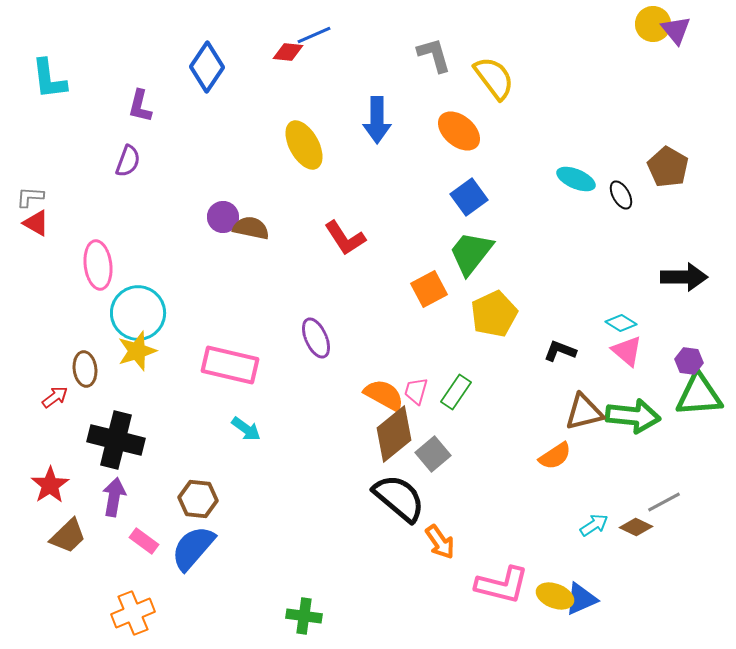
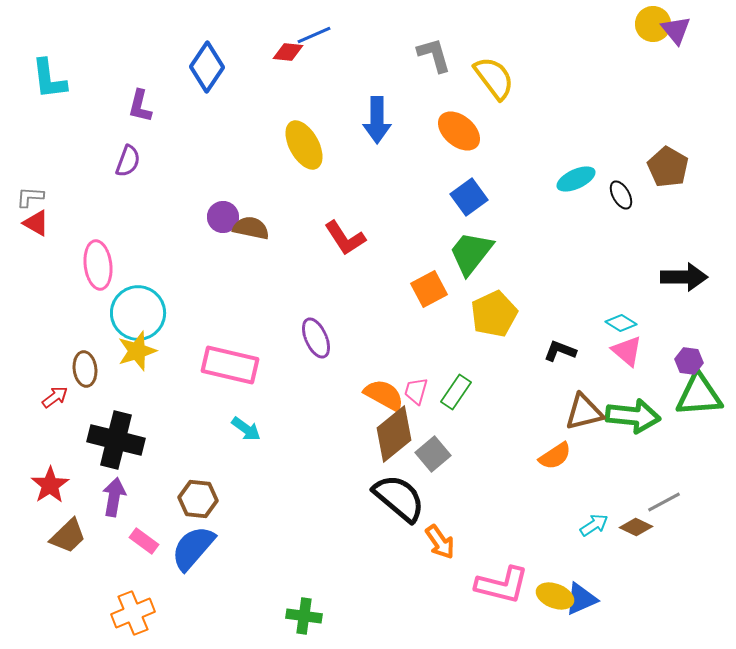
cyan ellipse at (576, 179): rotated 48 degrees counterclockwise
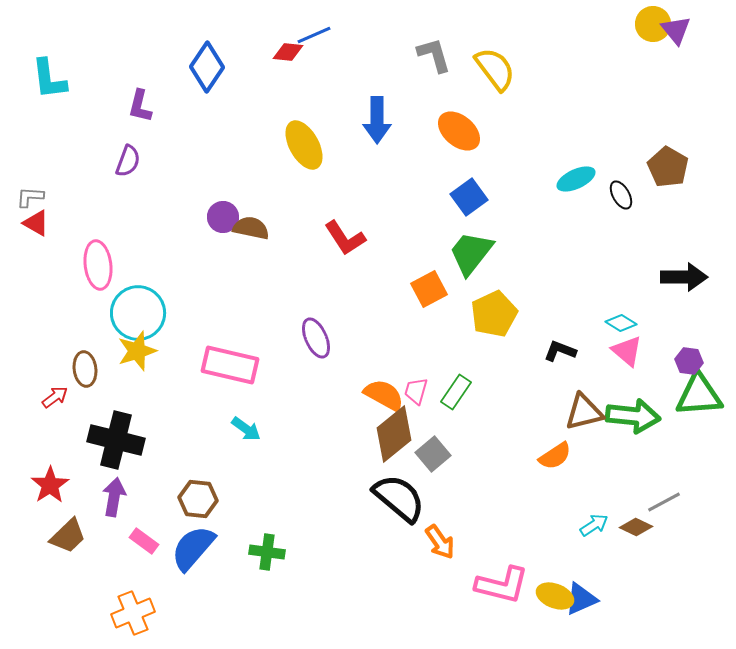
yellow semicircle at (494, 78): moved 1 px right, 9 px up
green cross at (304, 616): moved 37 px left, 64 px up
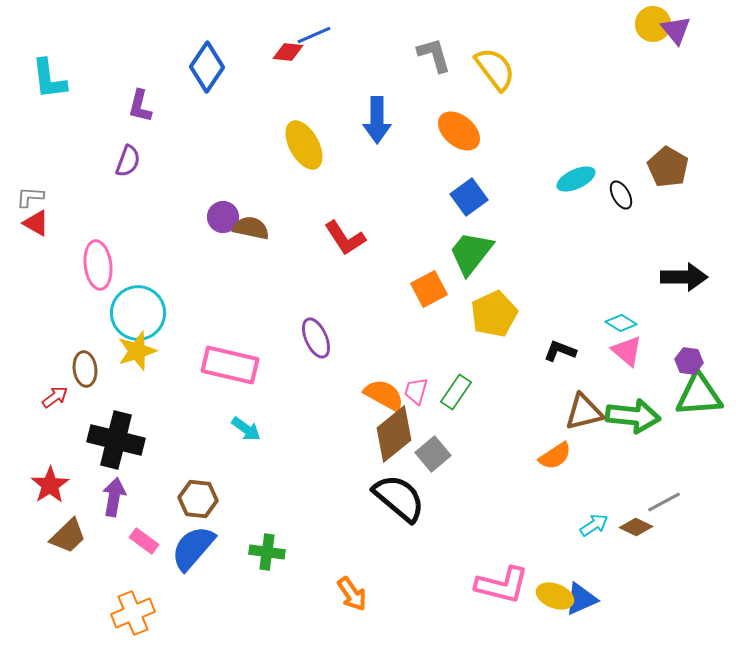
orange arrow at (440, 542): moved 88 px left, 52 px down
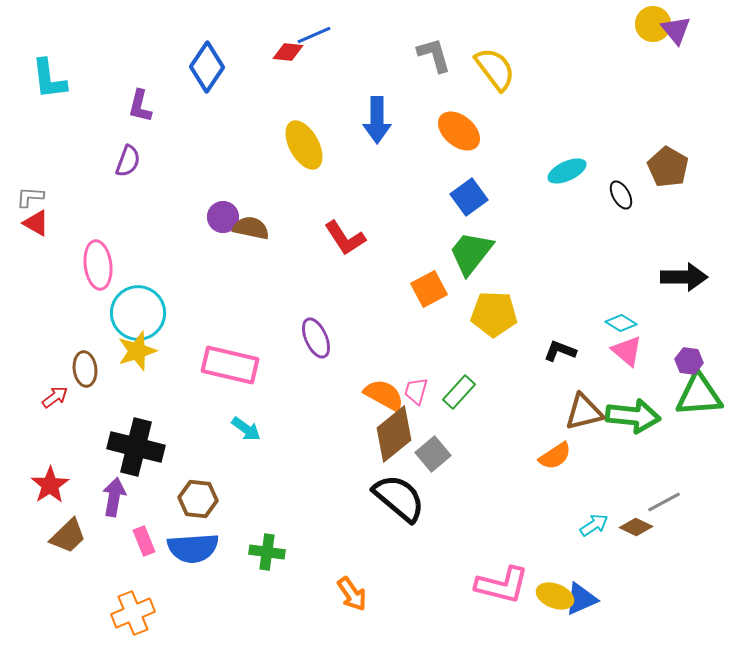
cyan ellipse at (576, 179): moved 9 px left, 8 px up
yellow pentagon at (494, 314): rotated 27 degrees clockwise
green rectangle at (456, 392): moved 3 px right; rotated 8 degrees clockwise
black cross at (116, 440): moved 20 px right, 7 px down
pink rectangle at (144, 541): rotated 32 degrees clockwise
blue semicircle at (193, 548): rotated 135 degrees counterclockwise
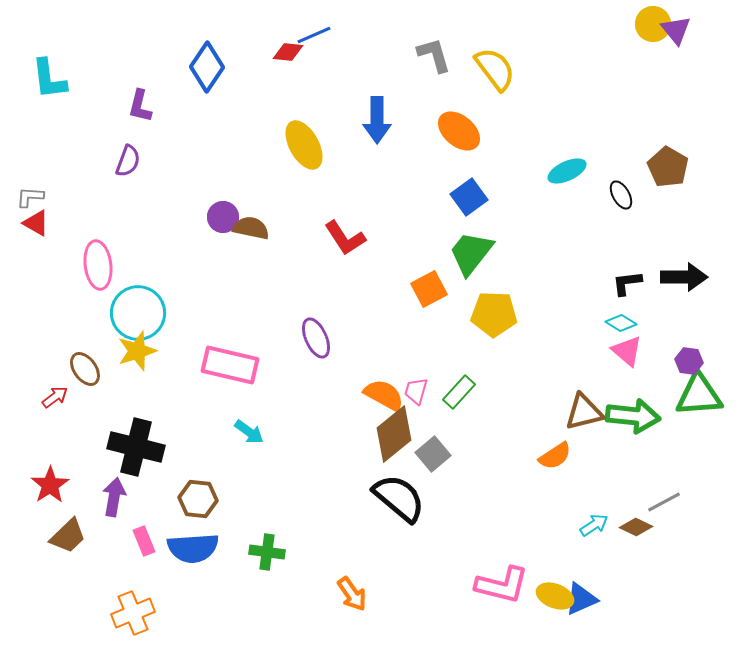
black L-shape at (560, 351): moved 67 px right, 68 px up; rotated 28 degrees counterclockwise
brown ellipse at (85, 369): rotated 28 degrees counterclockwise
cyan arrow at (246, 429): moved 3 px right, 3 px down
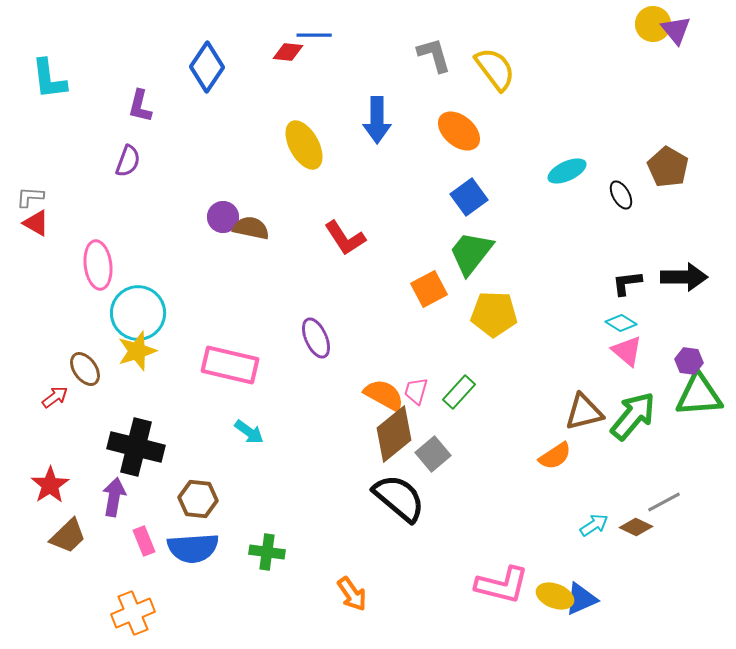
blue line at (314, 35): rotated 24 degrees clockwise
green arrow at (633, 416): rotated 56 degrees counterclockwise
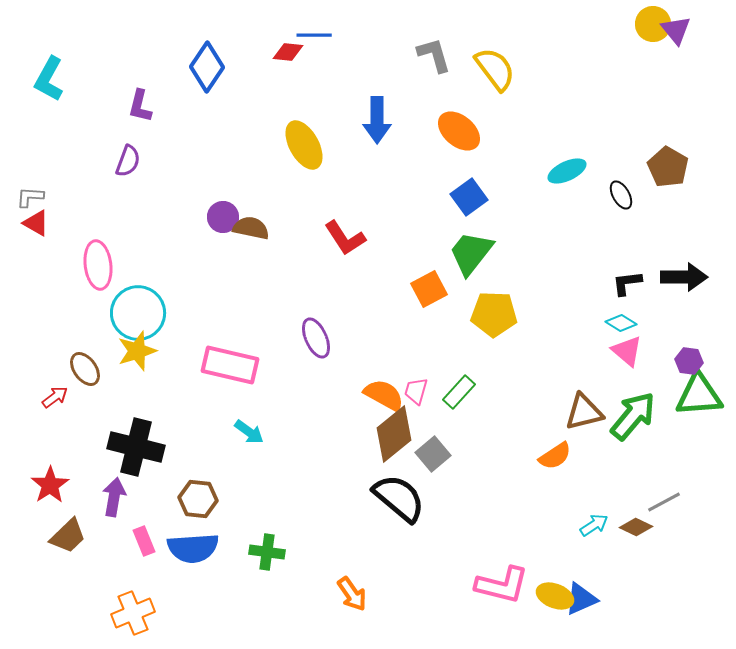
cyan L-shape at (49, 79): rotated 36 degrees clockwise
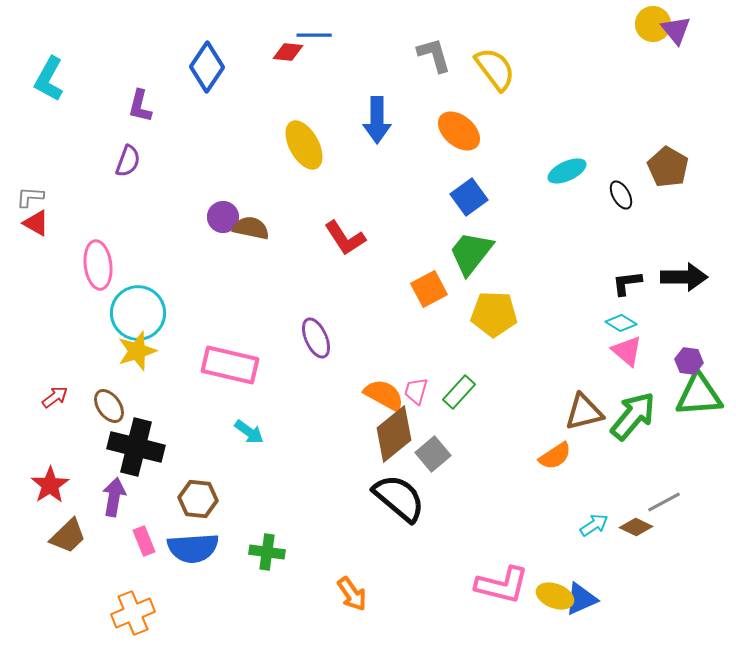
brown ellipse at (85, 369): moved 24 px right, 37 px down
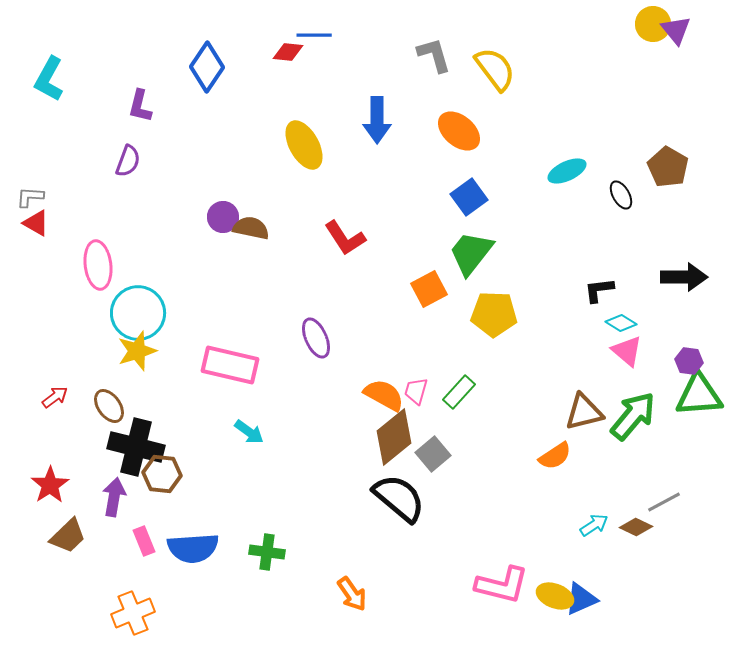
black L-shape at (627, 283): moved 28 px left, 7 px down
brown diamond at (394, 434): moved 3 px down
brown hexagon at (198, 499): moved 36 px left, 25 px up
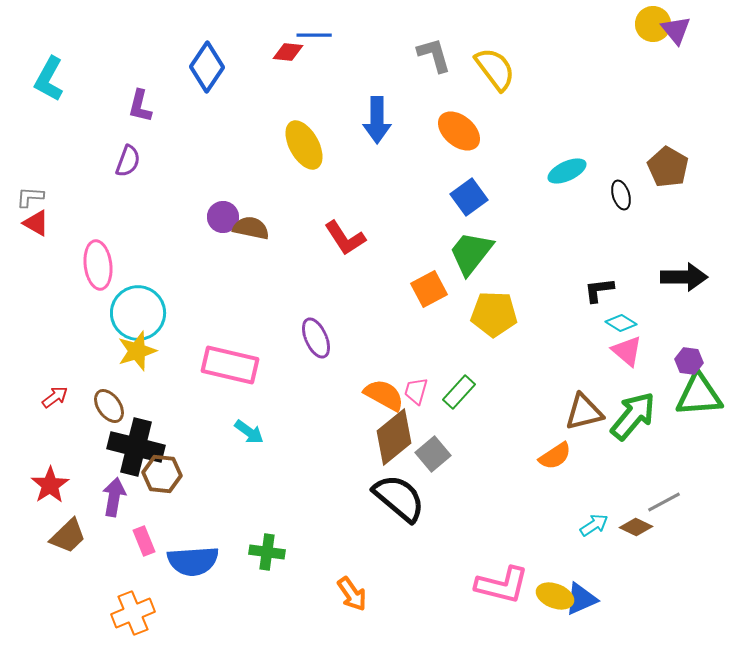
black ellipse at (621, 195): rotated 12 degrees clockwise
blue semicircle at (193, 548): moved 13 px down
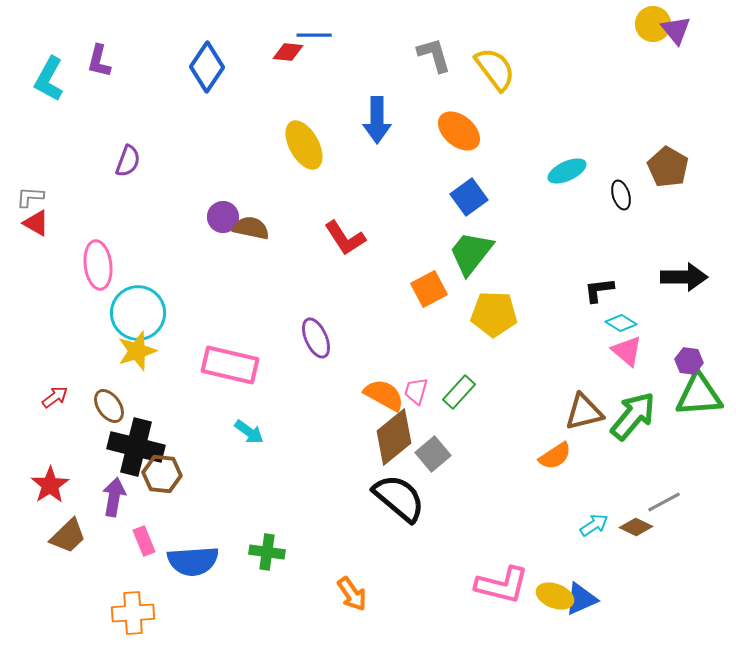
purple L-shape at (140, 106): moved 41 px left, 45 px up
orange cross at (133, 613): rotated 18 degrees clockwise
